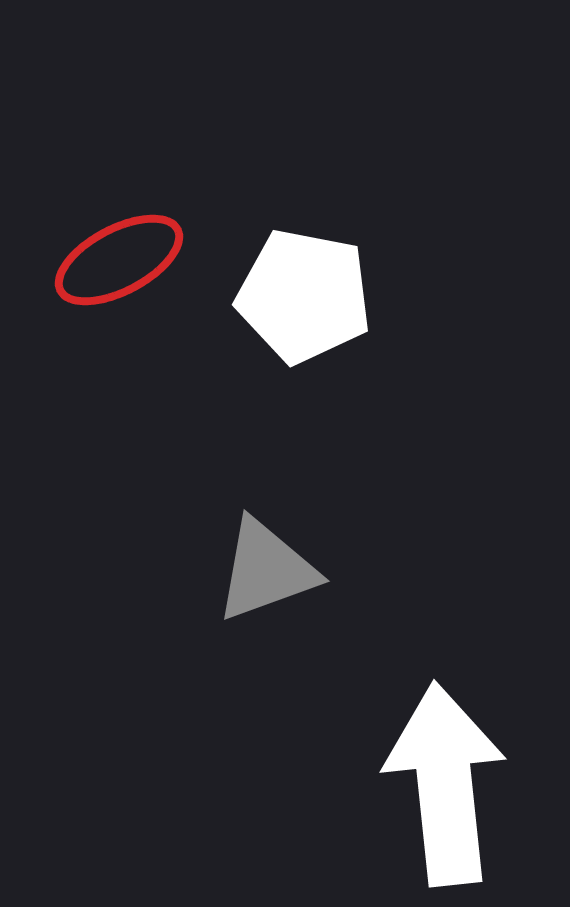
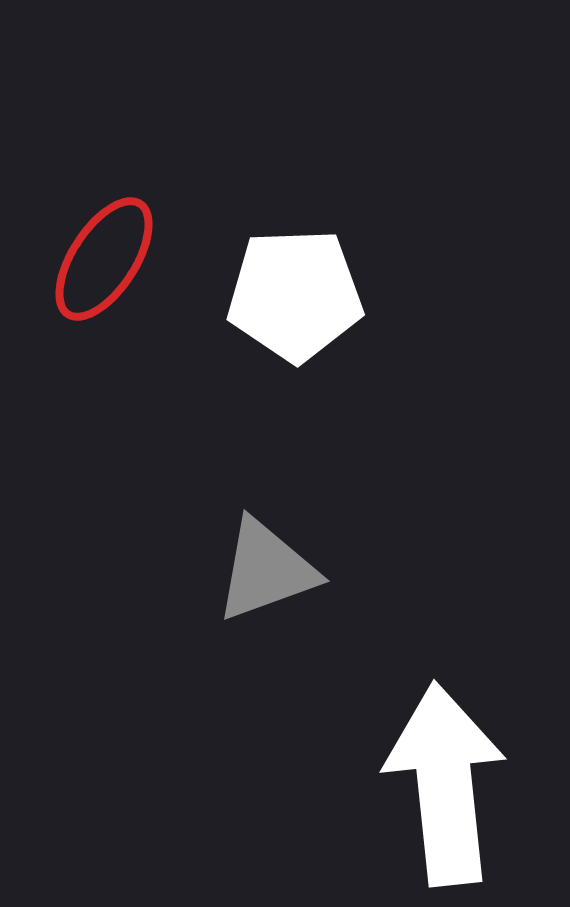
red ellipse: moved 15 px left, 1 px up; rotated 29 degrees counterclockwise
white pentagon: moved 9 px left, 1 px up; rotated 13 degrees counterclockwise
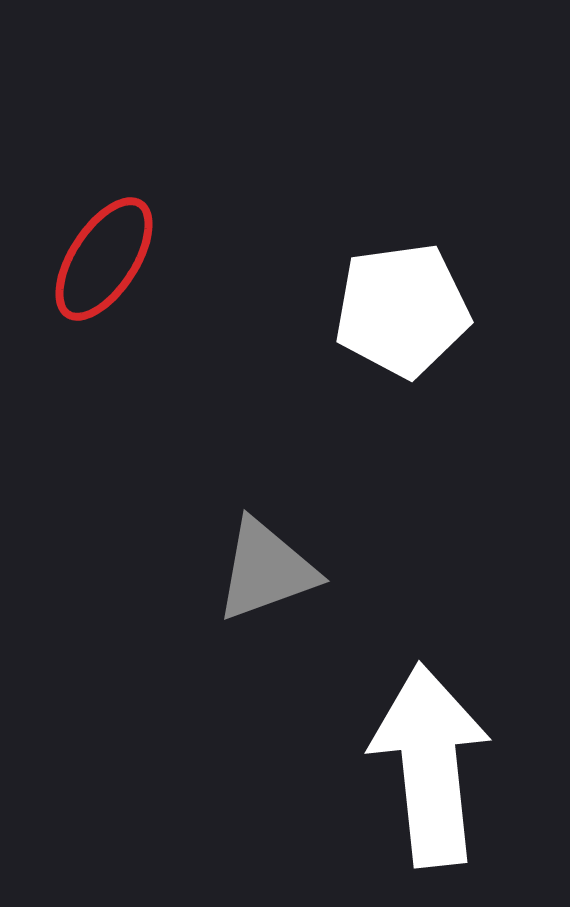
white pentagon: moved 107 px right, 15 px down; rotated 6 degrees counterclockwise
white arrow: moved 15 px left, 19 px up
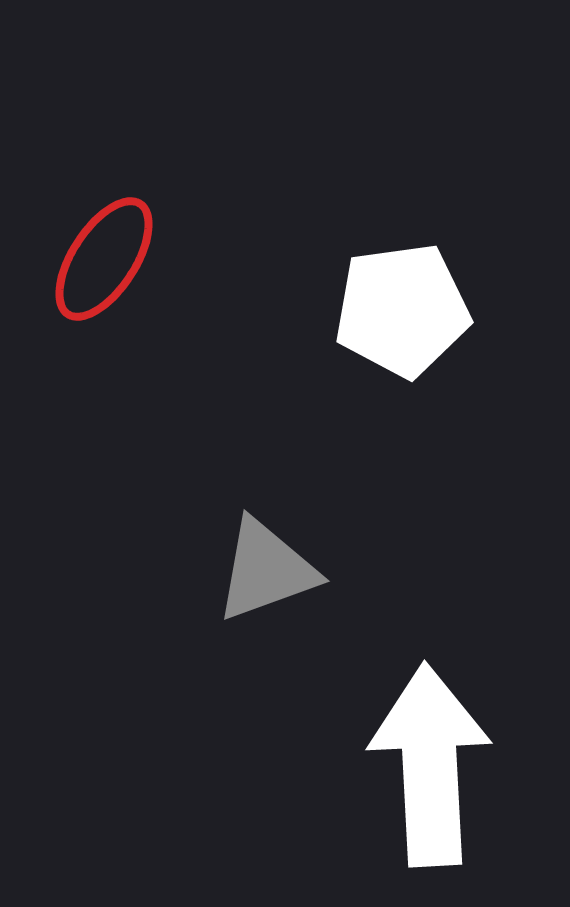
white arrow: rotated 3 degrees clockwise
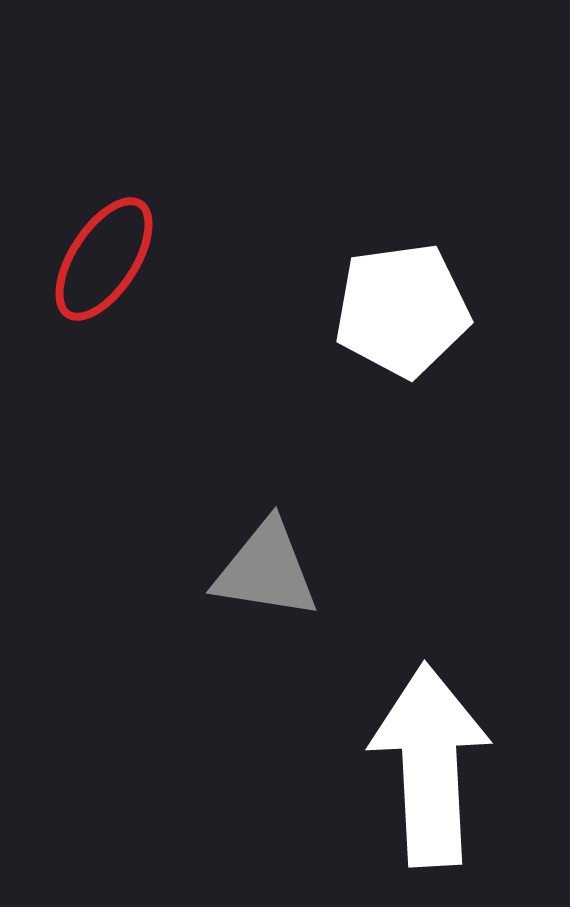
gray triangle: rotated 29 degrees clockwise
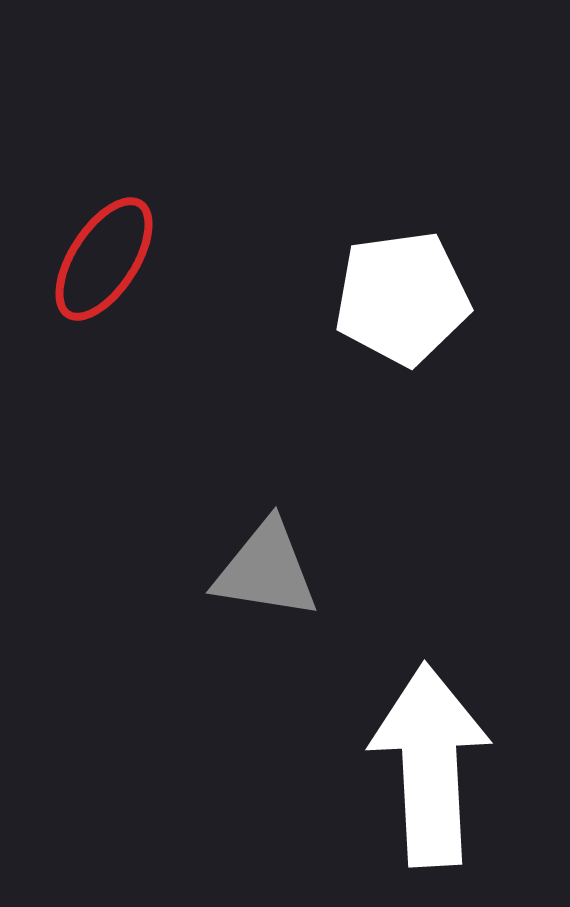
white pentagon: moved 12 px up
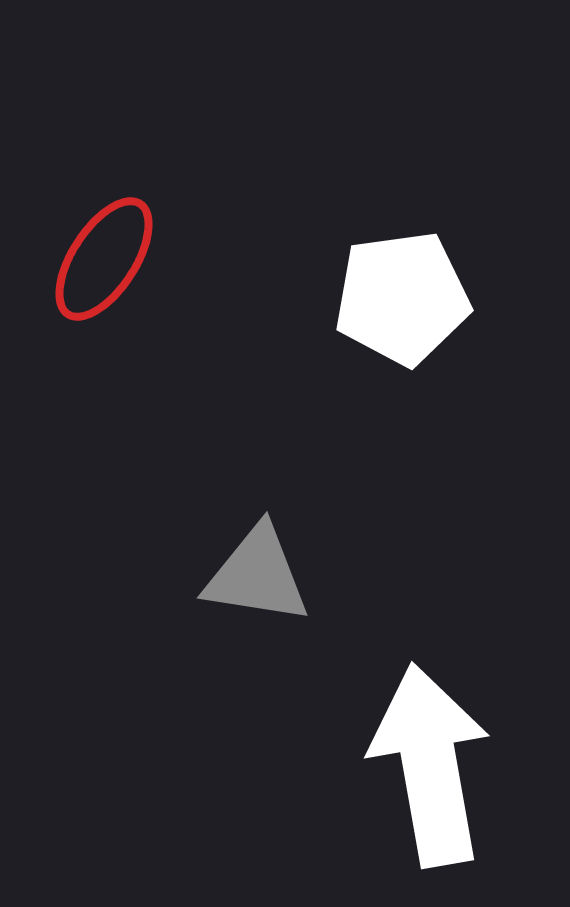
gray triangle: moved 9 px left, 5 px down
white arrow: rotated 7 degrees counterclockwise
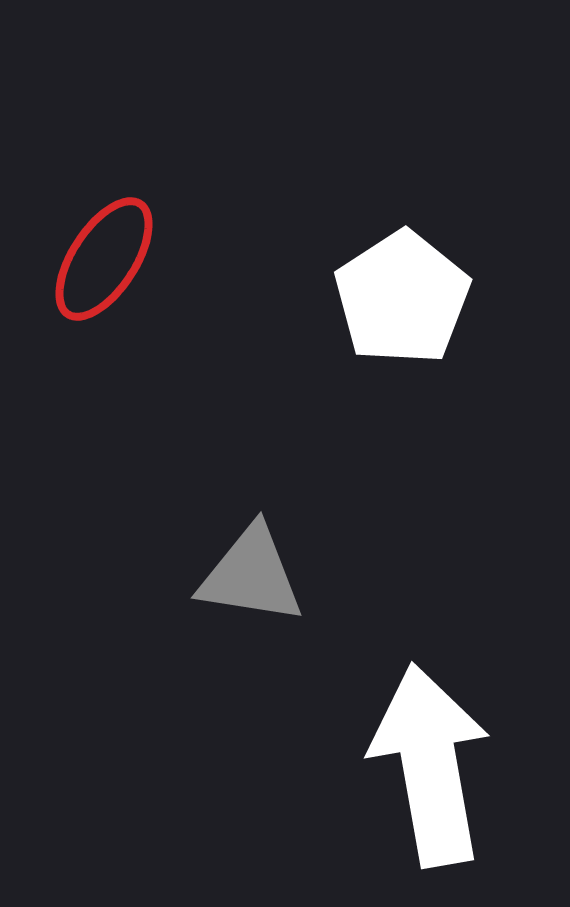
white pentagon: rotated 25 degrees counterclockwise
gray triangle: moved 6 px left
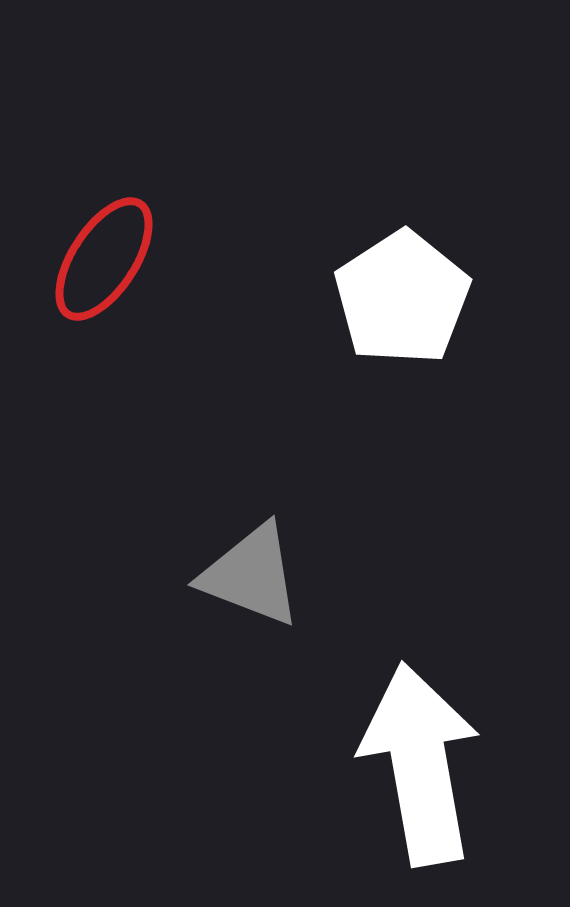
gray triangle: rotated 12 degrees clockwise
white arrow: moved 10 px left, 1 px up
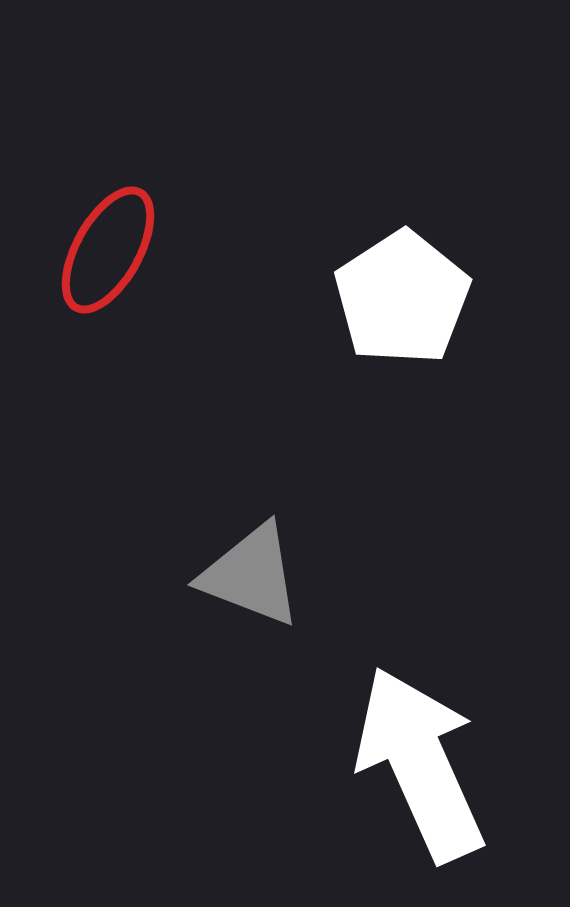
red ellipse: moved 4 px right, 9 px up; rotated 4 degrees counterclockwise
white arrow: rotated 14 degrees counterclockwise
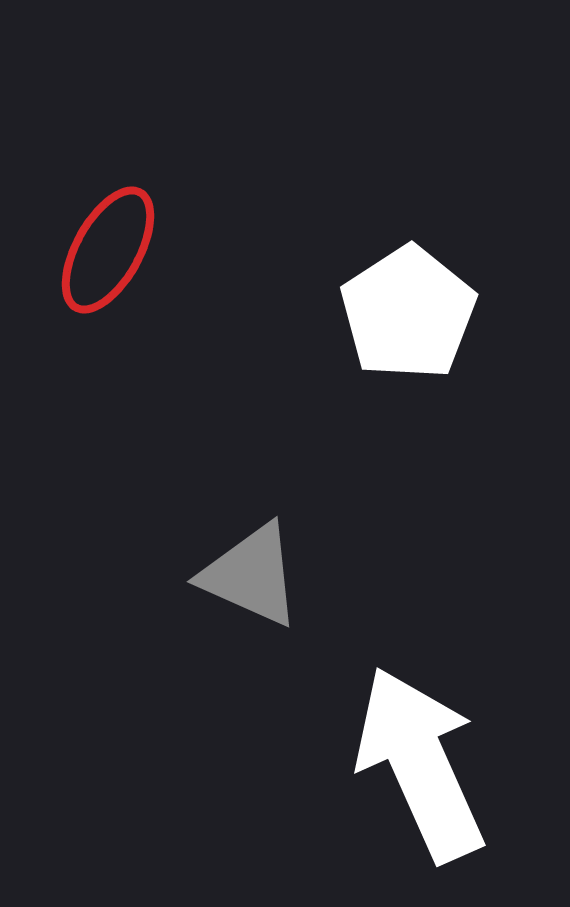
white pentagon: moved 6 px right, 15 px down
gray triangle: rotated 3 degrees clockwise
